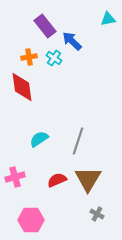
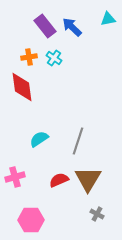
blue arrow: moved 14 px up
red semicircle: moved 2 px right
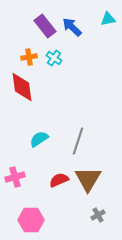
gray cross: moved 1 px right, 1 px down; rotated 32 degrees clockwise
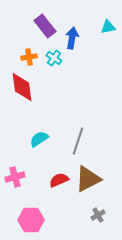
cyan triangle: moved 8 px down
blue arrow: moved 11 px down; rotated 55 degrees clockwise
brown triangle: rotated 32 degrees clockwise
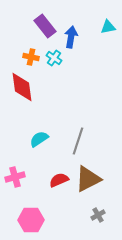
blue arrow: moved 1 px left, 1 px up
orange cross: moved 2 px right; rotated 21 degrees clockwise
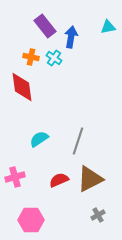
brown triangle: moved 2 px right
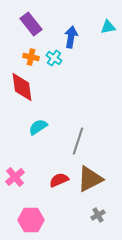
purple rectangle: moved 14 px left, 2 px up
cyan semicircle: moved 1 px left, 12 px up
pink cross: rotated 24 degrees counterclockwise
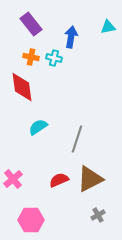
cyan cross: rotated 21 degrees counterclockwise
gray line: moved 1 px left, 2 px up
pink cross: moved 2 px left, 2 px down
